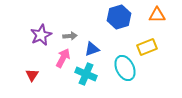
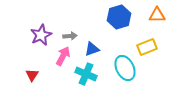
pink arrow: moved 2 px up
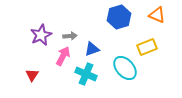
orange triangle: rotated 24 degrees clockwise
cyan ellipse: rotated 15 degrees counterclockwise
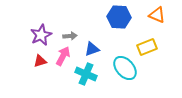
blue hexagon: rotated 20 degrees clockwise
red triangle: moved 8 px right, 14 px up; rotated 40 degrees clockwise
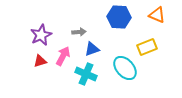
gray arrow: moved 9 px right, 4 px up
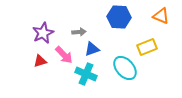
orange triangle: moved 4 px right, 1 px down
purple star: moved 2 px right, 2 px up
pink arrow: moved 1 px right, 1 px up; rotated 108 degrees clockwise
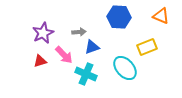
blue triangle: moved 2 px up
